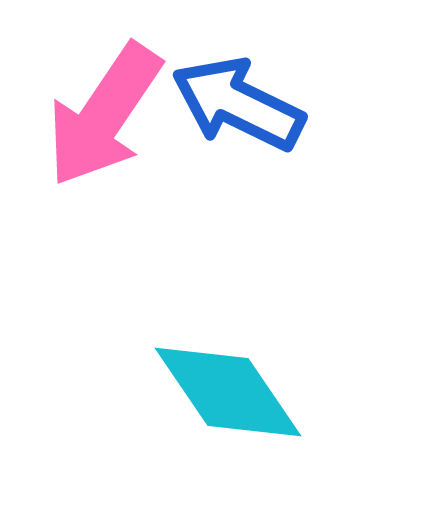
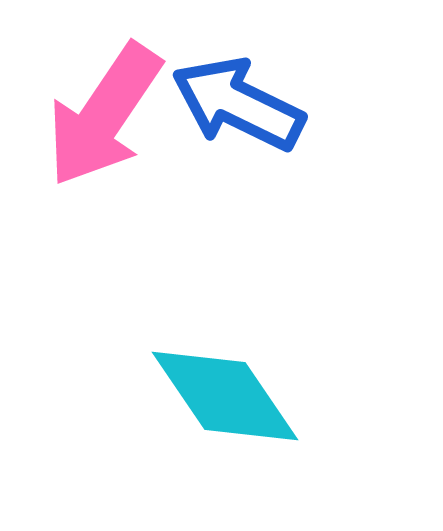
cyan diamond: moved 3 px left, 4 px down
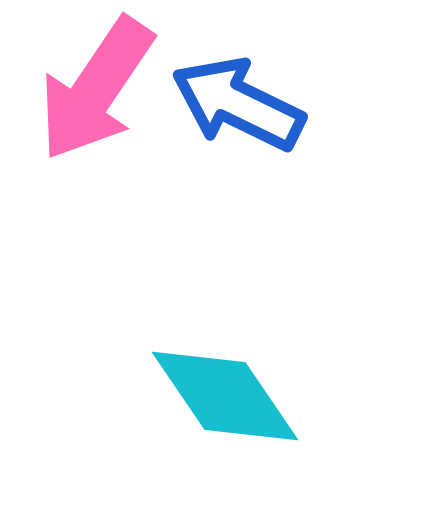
pink arrow: moved 8 px left, 26 px up
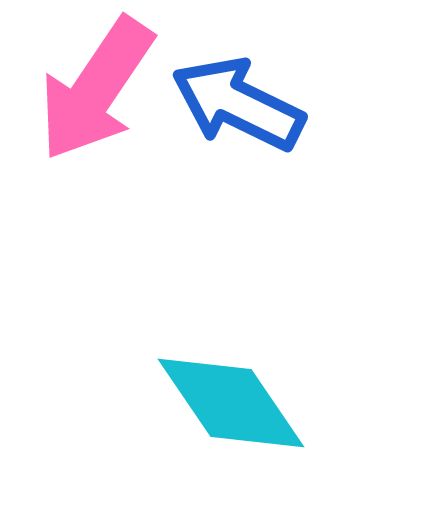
cyan diamond: moved 6 px right, 7 px down
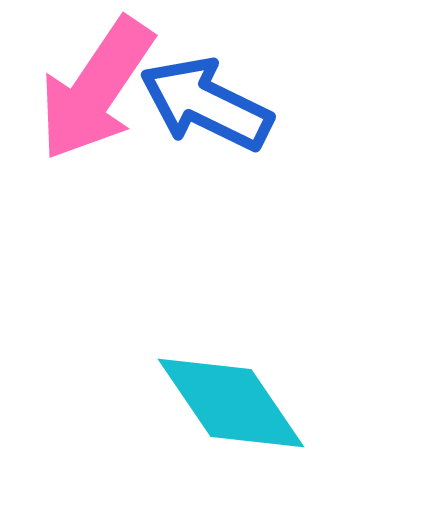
blue arrow: moved 32 px left
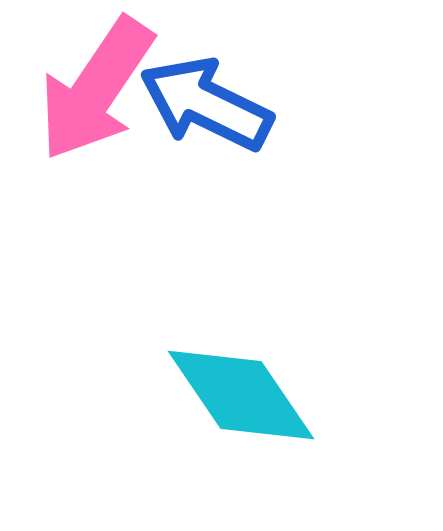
cyan diamond: moved 10 px right, 8 px up
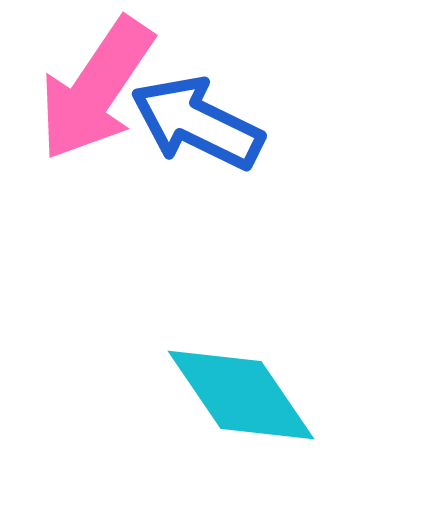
blue arrow: moved 9 px left, 19 px down
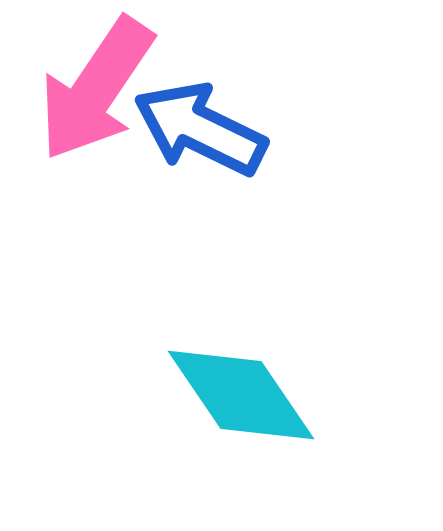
blue arrow: moved 3 px right, 6 px down
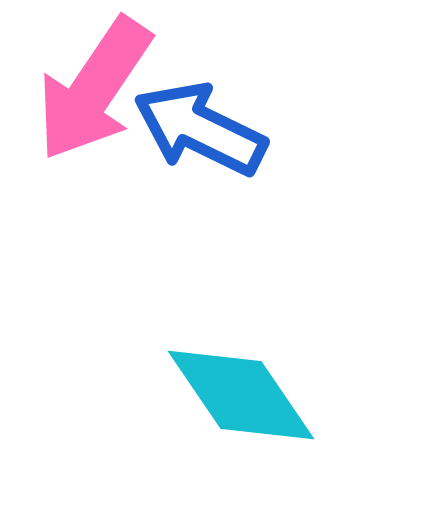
pink arrow: moved 2 px left
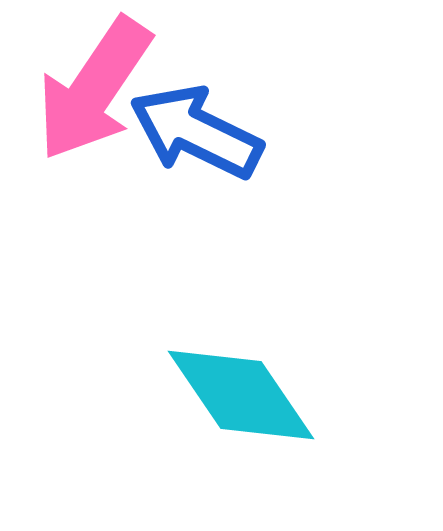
blue arrow: moved 4 px left, 3 px down
